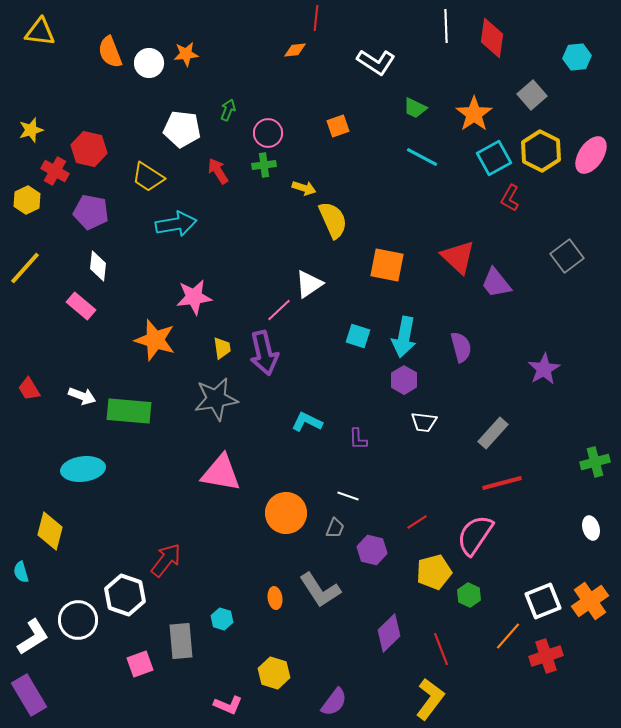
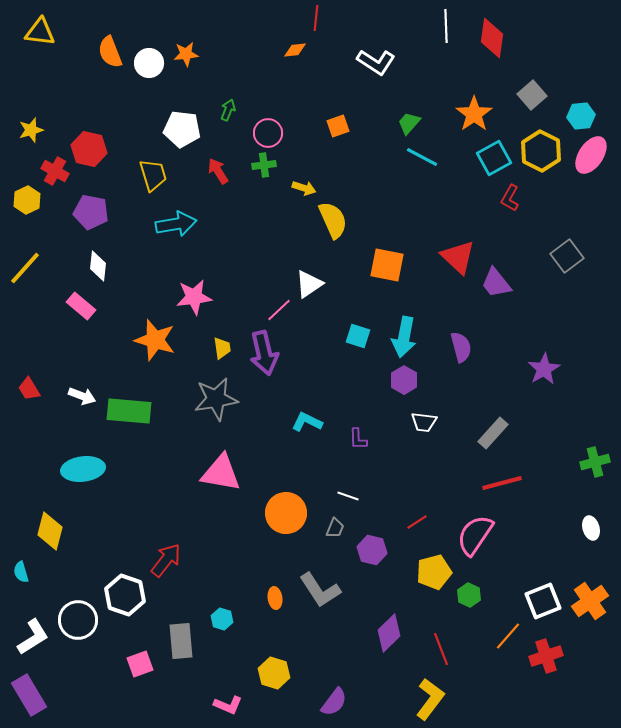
cyan hexagon at (577, 57): moved 4 px right, 59 px down
green trapezoid at (415, 108): moved 6 px left, 15 px down; rotated 105 degrees clockwise
yellow trapezoid at (148, 177): moved 5 px right, 2 px up; rotated 140 degrees counterclockwise
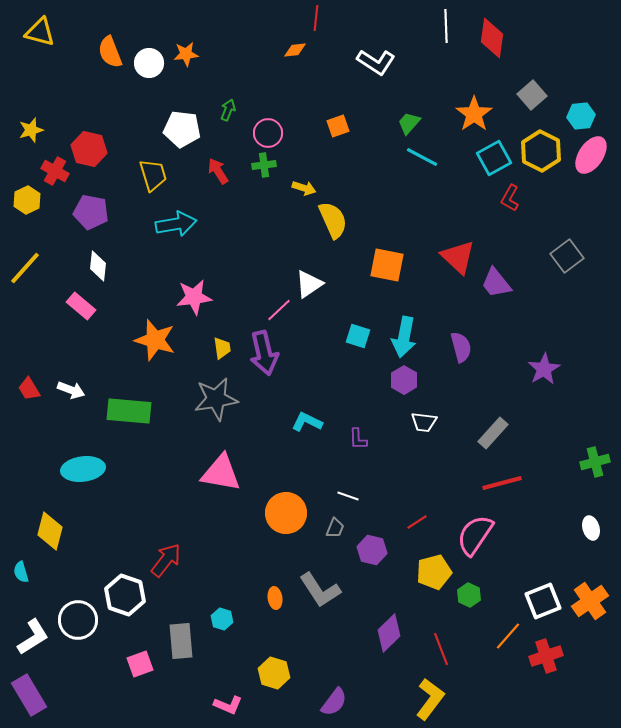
yellow triangle at (40, 32): rotated 8 degrees clockwise
white arrow at (82, 396): moved 11 px left, 6 px up
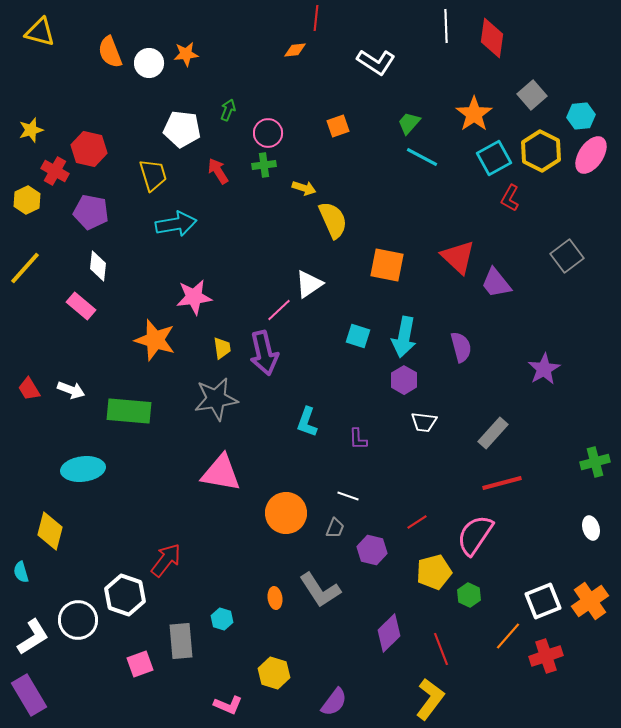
cyan L-shape at (307, 422): rotated 96 degrees counterclockwise
